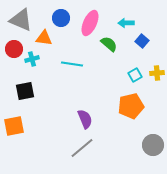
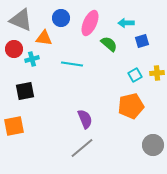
blue square: rotated 32 degrees clockwise
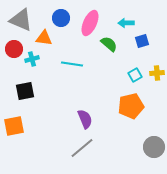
gray circle: moved 1 px right, 2 px down
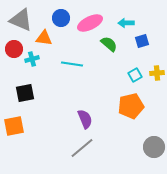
pink ellipse: rotated 40 degrees clockwise
black square: moved 2 px down
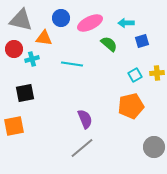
gray triangle: rotated 10 degrees counterclockwise
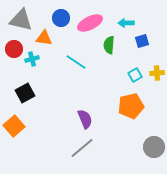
green semicircle: moved 1 px down; rotated 126 degrees counterclockwise
cyan line: moved 4 px right, 2 px up; rotated 25 degrees clockwise
black square: rotated 18 degrees counterclockwise
orange square: rotated 30 degrees counterclockwise
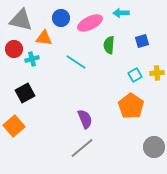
cyan arrow: moved 5 px left, 10 px up
orange pentagon: rotated 25 degrees counterclockwise
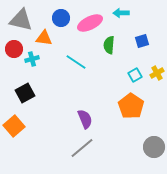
yellow cross: rotated 24 degrees counterclockwise
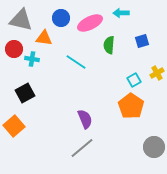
cyan cross: rotated 24 degrees clockwise
cyan square: moved 1 px left, 5 px down
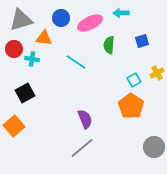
gray triangle: rotated 30 degrees counterclockwise
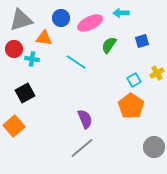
green semicircle: rotated 30 degrees clockwise
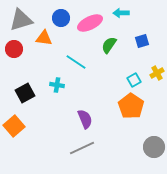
cyan cross: moved 25 px right, 26 px down
gray line: rotated 15 degrees clockwise
